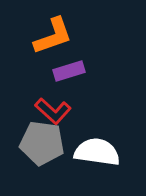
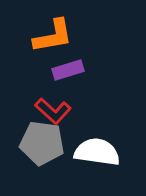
orange L-shape: rotated 9 degrees clockwise
purple rectangle: moved 1 px left, 1 px up
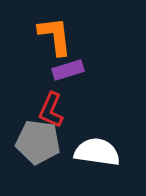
orange L-shape: moved 2 px right; rotated 87 degrees counterclockwise
red L-shape: moved 2 px left, 1 px up; rotated 72 degrees clockwise
gray pentagon: moved 4 px left, 1 px up
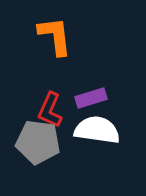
purple rectangle: moved 23 px right, 28 px down
red L-shape: moved 1 px left
white semicircle: moved 22 px up
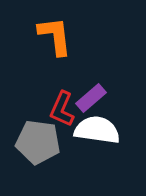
purple rectangle: rotated 24 degrees counterclockwise
red L-shape: moved 12 px right, 1 px up
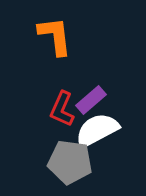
purple rectangle: moved 2 px down
white semicircle: rotated 36 degrees counterclockwise
gray pentagon: moved 32 px right, 20 px down
